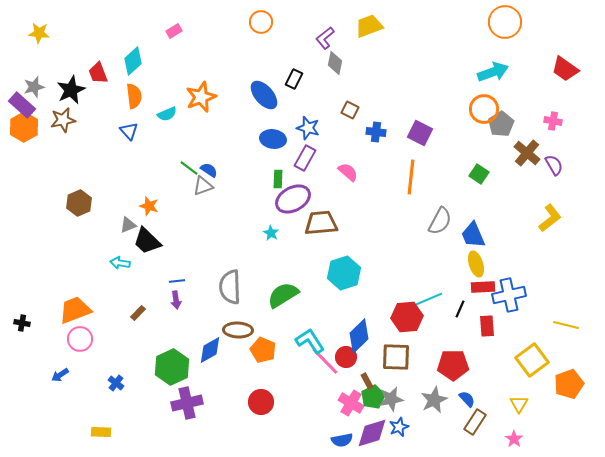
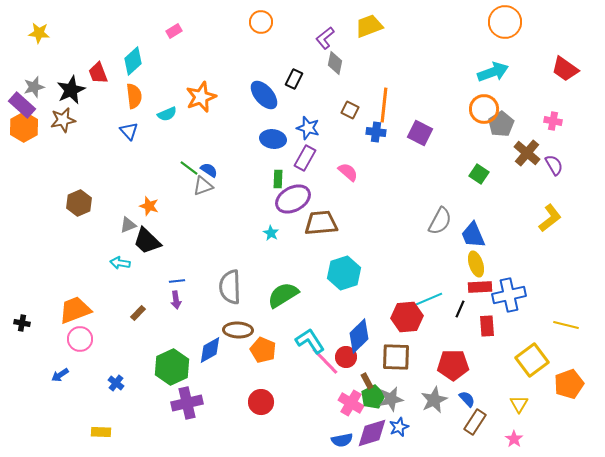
orange line at (411, 177): moved 27 px left, 72 px up
red rectangle at (483, 287): moved 3 px left
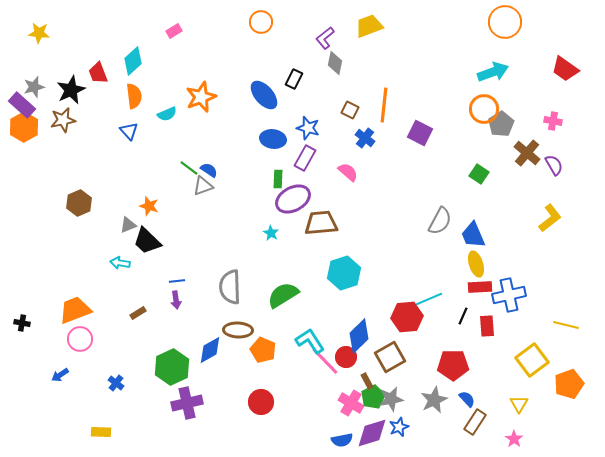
blue cross at (376, 132): moved 11 px left, 6 px down; rotated 30 degrees clockwise
black line at (460, 309): moved 3 px right, 7 px down
brown rectangle at (138, 313): rotated 14 degrees clockwise
brown square at (396, 357): moved 6 px left; rotated 32 degrees counterclockwise
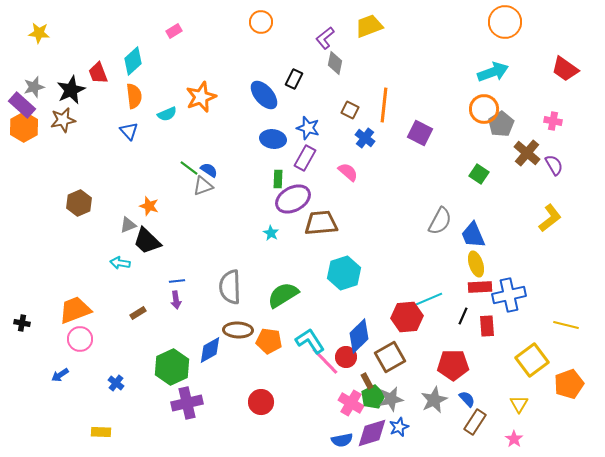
orange pentagon at (263, 350): moved 6 px right, 9 px up; rotated 15 degrees counterclockwise
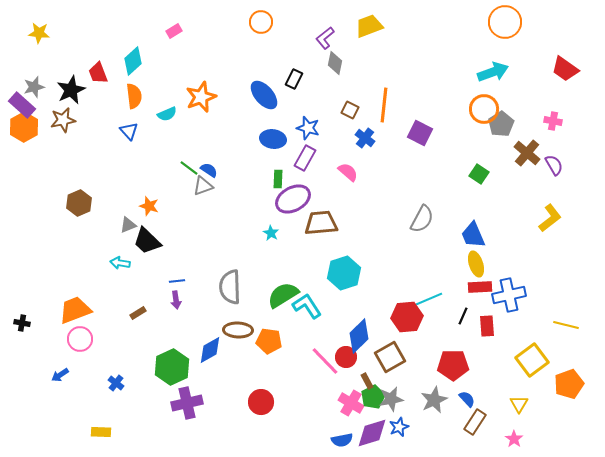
gray semicircle at (440, 221): moved 18 px left, 2 px up
cyan L-shape at (310, 341): moved 3 px left, 35 px up
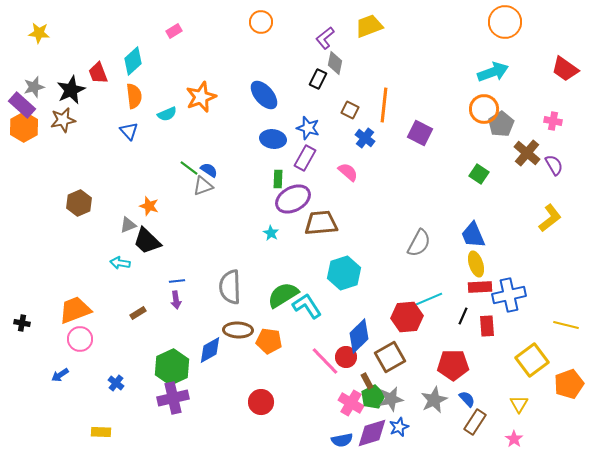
black rectangle at (294, 79): moved 24 px right
gray semicircle at (422, 219): moved 3 px left, 24 px down
purple cross at (187, 403): moved 14 px left, 5 px up
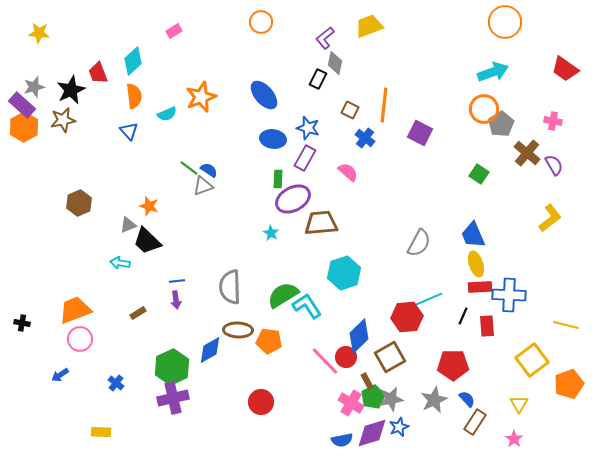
blue cross at (509, 295): rotated 16 degrees clockwise
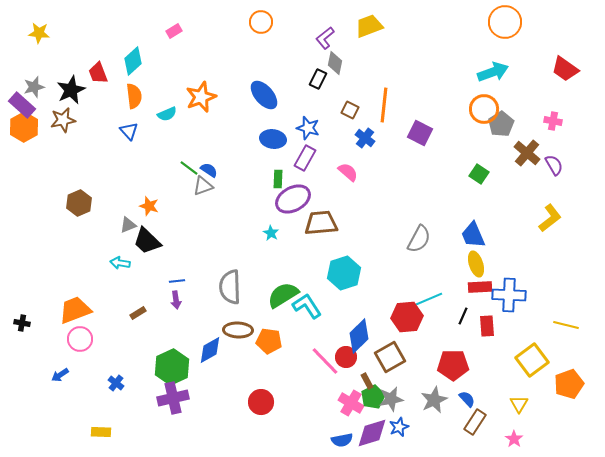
gray semicircle at (419, 243): moved 4 px up
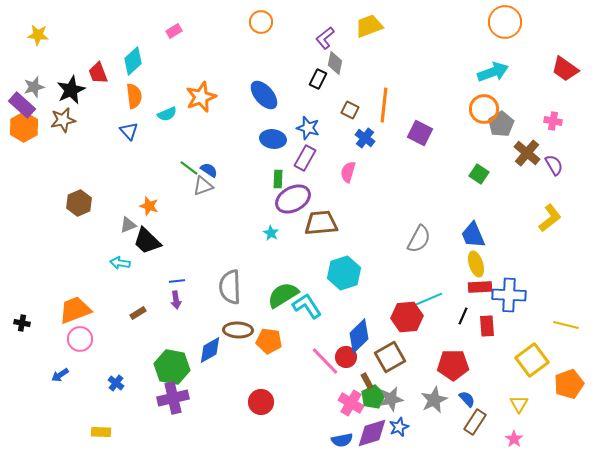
yellow star at (39, 33): moved 1 px left, 2 px down
pink semicircle at (348, 172): rotated 115 degrees counterclockwise
green hexagon at (172, 367): rotated 24 degrees counterclockwise
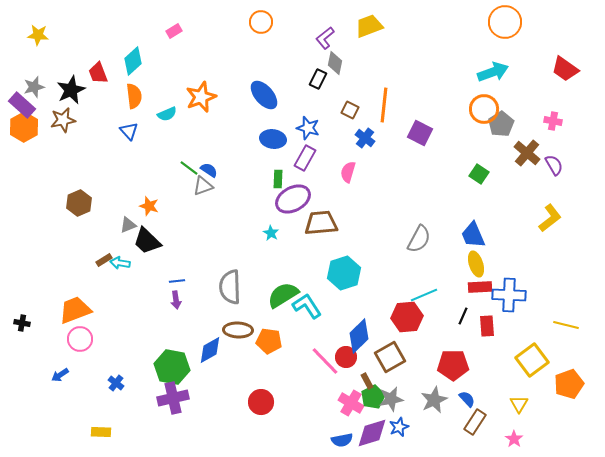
cyan line at (429, 299): moved 5 px left, 4 px up
brown rectangle at (138, 313): moved 34 px left, 53 px up
